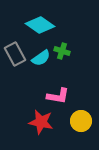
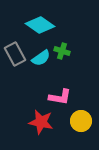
pink L-shape: moved 2 px right, 1 px down
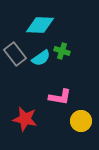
cyan diamond: rotated 32 degrees counterclockwise
gray rectangle: rotated 10 degrees counterclockwise
red star: moved 16 px left, 3 px up
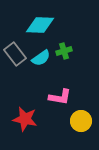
green cross: moved 2 px right; rotated 35 degrees counterclockwise
